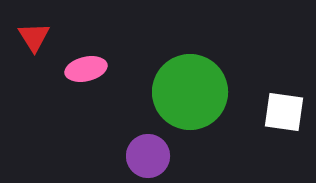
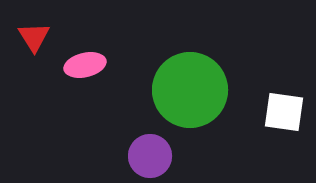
pink ellipse: moved 1 px left, 4 px up
green circle: moved 2 px up
purple circle: moved 2 px right
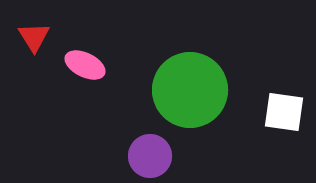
pink ellipse: rotated 39 degrees clockwise
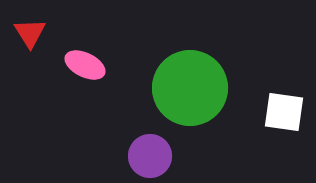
red triangle: moved 4 px left, 4 px up
green circle: moved 2 px up
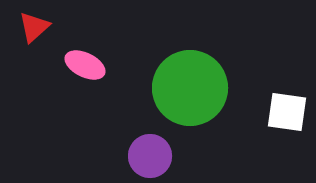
red triangle: moved 4 px right, 6 px up; rotated 20 degrees clockwise
white square: moved 3 px right
